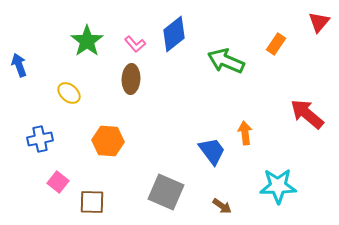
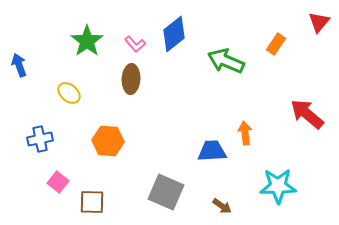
blue trapezoid: rotated 56 degrees counterclockwise
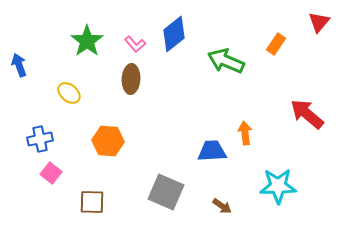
pink square: moved 7 px left, 9 px up
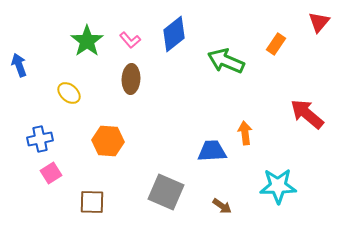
pink L-shape: moved 5 px left, 4 px up
pink square: rotated 20 degrees clockwise
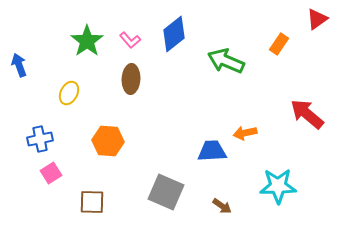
red triangle: moved 2 px left, 3 px up; rotated 15 degrees clockwise
orange rectangle: moved 3 px right
yellow ellipse: rotated 75 degrees clockwise
orange arrow: rotated 95 degrees counterclockwise
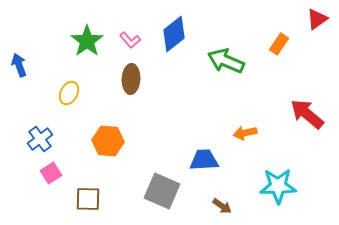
blue cross: rotated 25 degrees counterclockwise
blue trapezoid: moved 8 px left, 9 px down
gray square: moved 4 px left, 1 px up
brown square: moved 4 px left, 3 px up
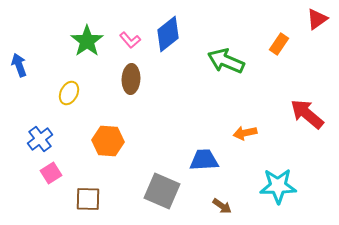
blue diamond: moved 6 px left
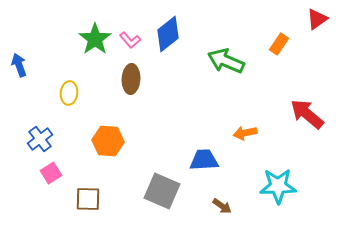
green star: moved 8 px right, 2 px up
yellow ellipse: rotated 20 degrees counterclockwise
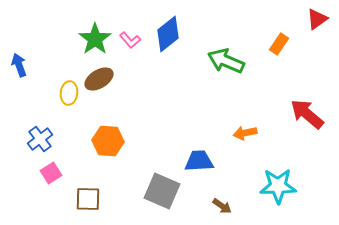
brown ellipse: moved 32 px left; rotated 56 degrees clockwise
blue trapezoid: moved 5 px left, 1 px down
